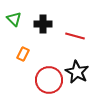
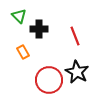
green triangle: moved 5 px right, 3 px up
black cross: moved 4 px left, 5 px down
red line: rotated 54 degrees clockwise
orange rectangle: moved 2 px up; rotated 56 degrees counterclockwise
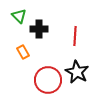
red line: rotated 24 degrees clockwise
red circle: moved 1 px left
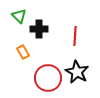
red circle: moved 2 px up
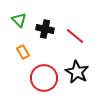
green triangle: moved 4 px down
black cross: moved 6 px right; rotated 12 degrees clockwise
red line: rotated 54 degrees counterclockwise
red circle: moved 4 px left
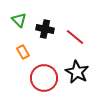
red line: moved 1 px down
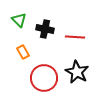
red line: rotated 36 degrees counterclockwise
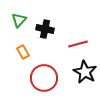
green triangle: rotated 28 degrees clockwise
red line: moved 3 px right, 7 px down; rotated 18 degrees counterclockwise
black star: moved 8 px right
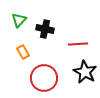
red line: rotated 12 degrees clockwise
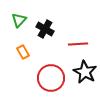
black cross: rotated 18 degrees clockwise
red circle: moved 7 px right
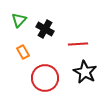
red circle: moved 6 px left
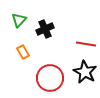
black cross: rotated 36 degrees clockwise
red line: moved 8 px right; rotated 12 degrees clockwise
red circle: moved 5 px right
